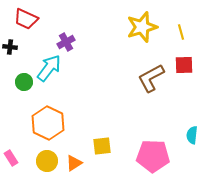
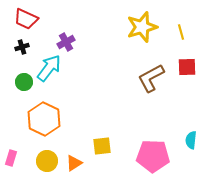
black cross: moved 12 px right; rotated 24 degrees counterclockwise
red square: moved 3 px right, 2 px down
orange hexagon: moved 4 px left, 4 px up
cyan semicircle: moved 1 px left, 5 px down
pink rectangle: rotated 49 degrees clockwise
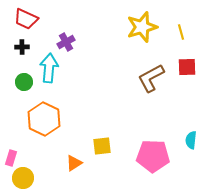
black cross: rotated 16 degrees clockwise
cyan arrow: rotated 32 degrees counterclockwise
yellow circle: moved 24 px left, 17 px down
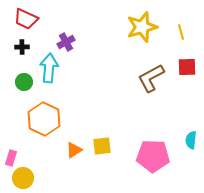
orange triangle: moved 13 px up
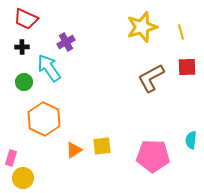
cyan arrow: rotated 40 degrees counterclockwise
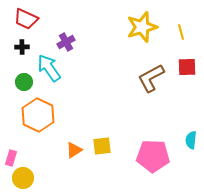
orange hexagon: moved 6 px left, 4 px up
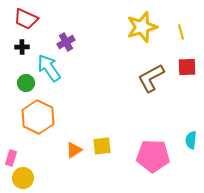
green circle: moved 2 px right, 1 px down
orange hexagon: moved 2 px down
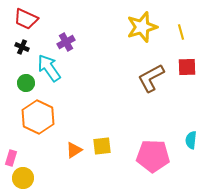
black cross: rotated 24 degrees clockwise
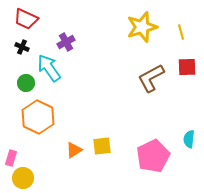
cyan semicircle: moved 2 px left, 1 px up
pink pentagon: rotated 28 degrees counterclockwise
